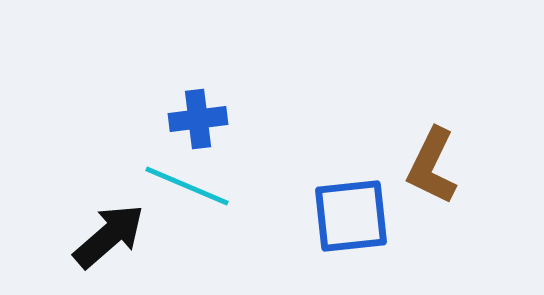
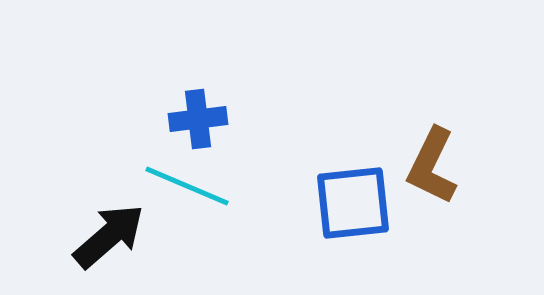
blue square: moved 2 px right, 13 px up
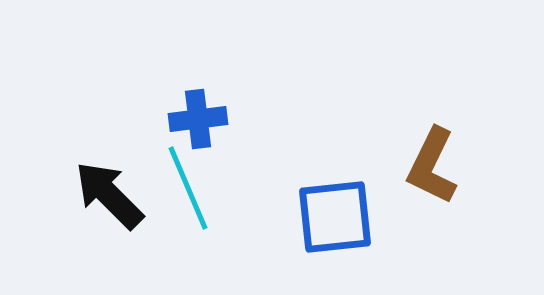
cyan line: moved 1 px right, 2 px down; rotated 44 degrees clockwise
blue square: moved 18 px left, 14 px down
black arrow: moved 41 px up; rotated 94 degrees counterclockwise
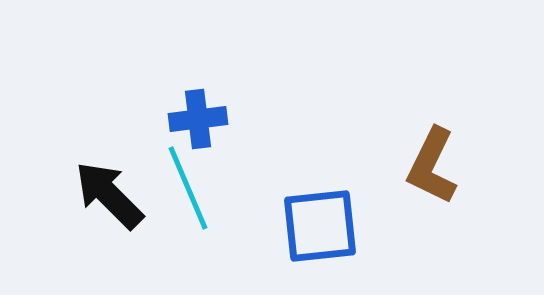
blue square: moved 15 px left, 9 px down
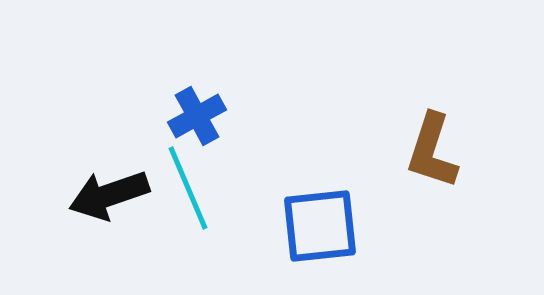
blue cross: moved 1 px left, 3 px up; rotated 22 degrees counterclockwise
brown L-shape: moved 15 px up; rotated 8 degrees counterclockwise
black arrow: rotated 64 degrees counterclockwise
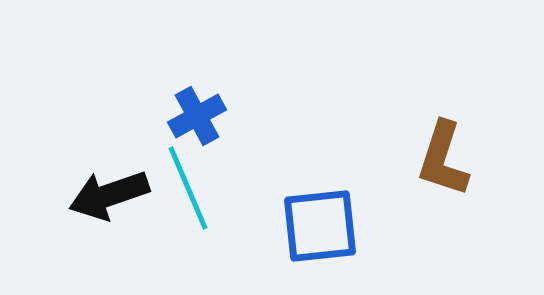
brown L-shape: moved 11 px right, 8 px down
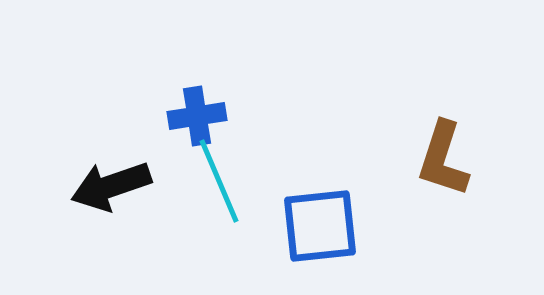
blue cross: rotated 20 degrees clockwise
cyan line: moved 31 px right, 7 px up
black arrow: moved 2 px right, 9 px up
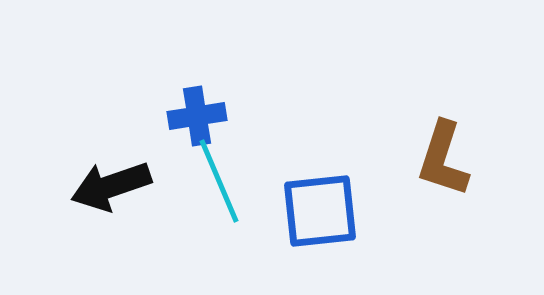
blue square: moved 15 px up
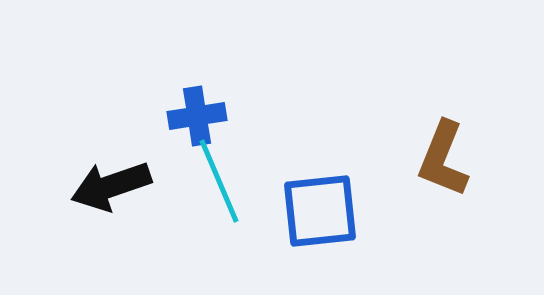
brown L-shape: rotated 4 degrees clockwise
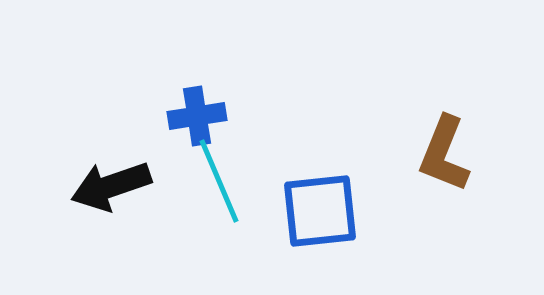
brown L-shape: moved 1 px right, 5 px up
